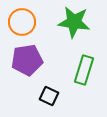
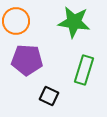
orange circle: moved 6 px left, 1 px up
purple pentagon: rotated 12 degrees clockwise
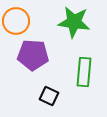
purple pentagon: moved 6 px right, 5 px up
green rectangle: moved 2 px down; rotated 12 degrees counterclockwise
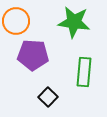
black square: moved 1 px left, 1 px down; rotated 18 degrees clockwise
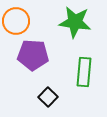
green star: moved 1 px right
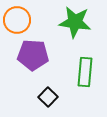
orange circle: moved 1 px right, 1 px up
green rectangle: moved 1 px right
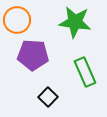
green rectangle: rotated 28 degrees counterclockwise
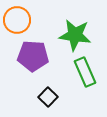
green star: moved 13 px down
purple pentagon: moved 1 px down
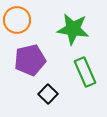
green star: moved 2 px left, 6 px up
purple pentagon: moved 3 px left, 4 px down; rotated 16 degrees counterclockwise
black square: moved 3 px up
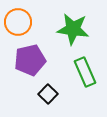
orange circle: moved 1 px right, 2 px down
